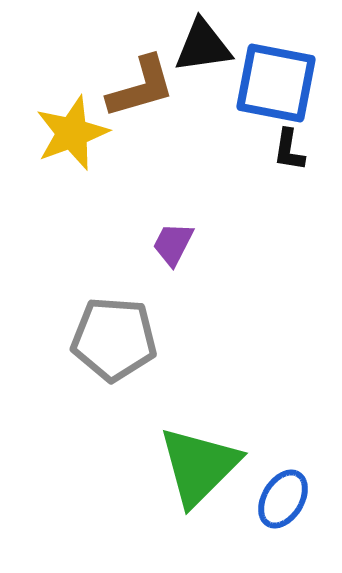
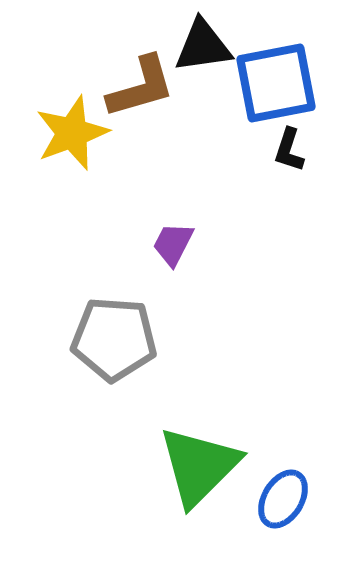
blue square: rotated 22 degrees counterclockwise
black L-shape: rotated 9 degrees clockwise
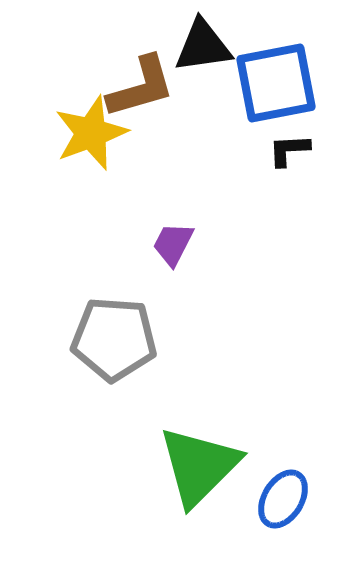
yellow star: moved 19 px right
black L-shape: rotated 69 degrees clockwise
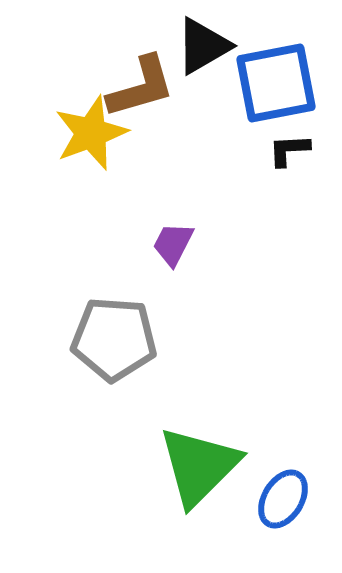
black triangle: rotated 22 degrees counterclockwise
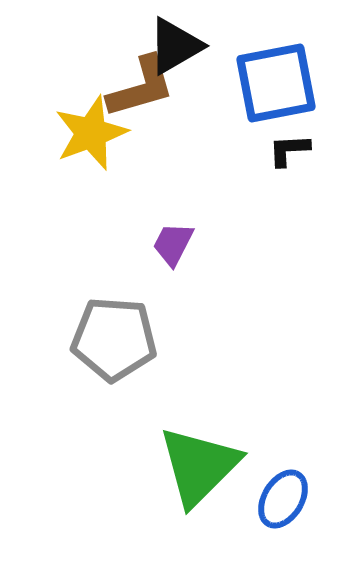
black triangle: moved 28 px left
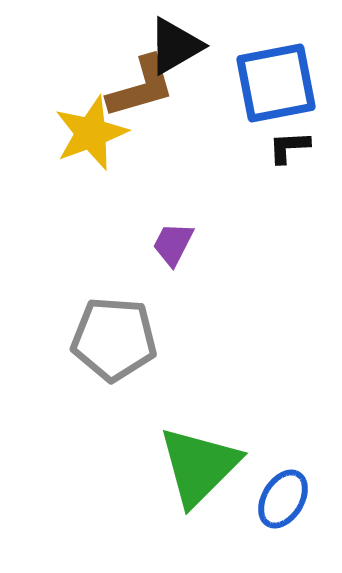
black L-shape: moved 3 px up
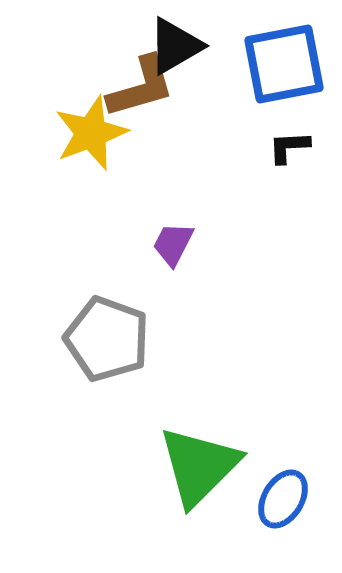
blue square: moved 8 px right, 19 px up
gray pentagon: moved 7 px left; rotated 16 degrees clockwise
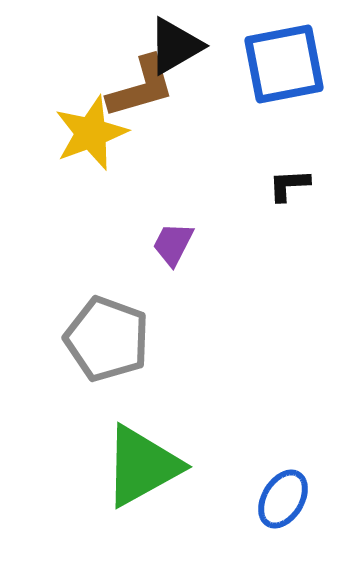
black L-shape: moved 38 px down
green triangle: moved 57 px left; rotated 16 degrees clockwise
